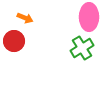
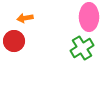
orange arrow: rotated 147 degrees clockwise
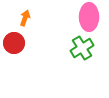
orange arrow: rotated 119 degrees clockwise
red circle: moved 2 px down
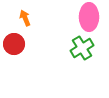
orange arrow: rotated 42 degrees counterclockwise
red circle: moved 1 px down
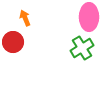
red circle: moved 1 px left, 2 px up
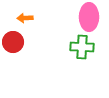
orange arrow: rotated 70 degrees counterclockwise
green cross: moved 1 px up; rotated 35 degrees clockwise
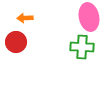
pink ellipse: rotated 12 degrees counterclockwise
red circle: moved 3 px right
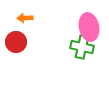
pink ellipse: moved 10 px down
green cross: rotated 10 degrees clockwise
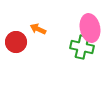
orange arrow: moved 13 px right, 11 px down; rotated 28 degrees clockwise
pink ellipse: moved 1 px right, 1 px down
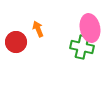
orange arrow: rotated 42 degrees clockwise
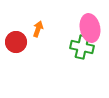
orange arrow: rotated 42 degrees clockwise
